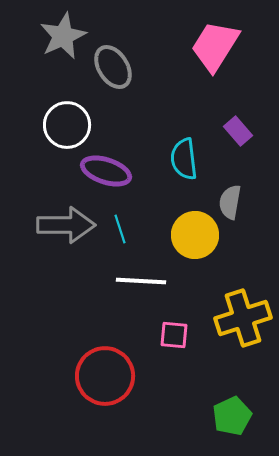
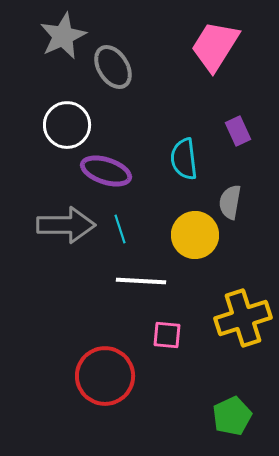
purple rectangle: rotated 16 degrees clockwise
pink square: moved 7 px left
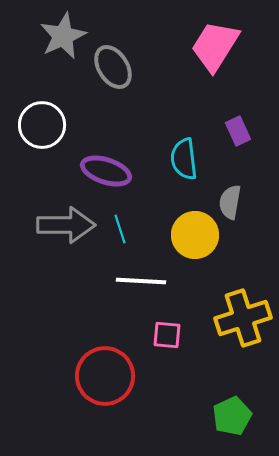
white circle: moved 25 px left
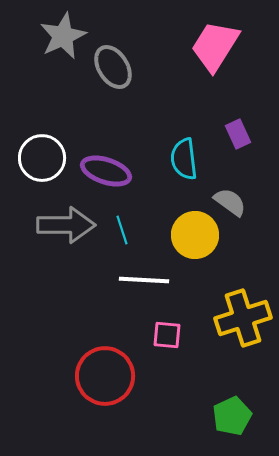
white circle: moved 33 px down
purple rectangle: moved 3 px down
gray semicircle: rotated 116 degrees clockwise
cyan line: moved 2 px right, 1 px down
white line: moved 3 px right, 1 px up
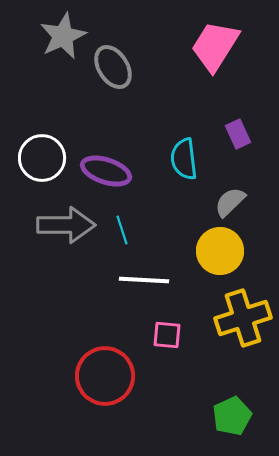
gray semicircle: rotated 80 degrees counterclockwise
yellow circle: moved 25 px right, 16 px down
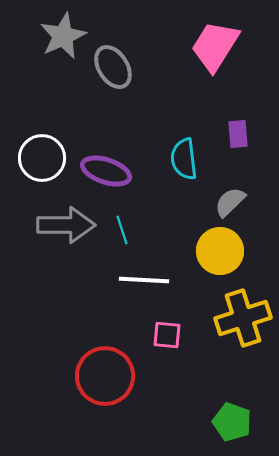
purple rectangle: rotated 20 degrees clockwise
green pentagon: moved 6 px down; rotated 27 degrees counterclockwise
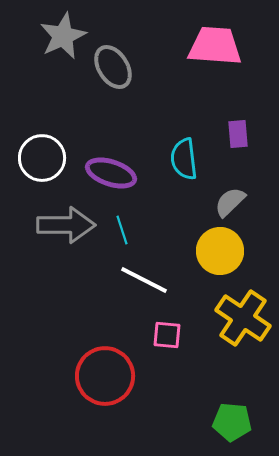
pink trapezoid: rotated 62 degrees clockwise
purple ellipse: moved 5 px right, 2 px down
white line: rotated 24 degrees clockwise
yellow cross: rotated 38 degrees counterclockwise
green pentagon: rotated 15 degrees counterclockwise
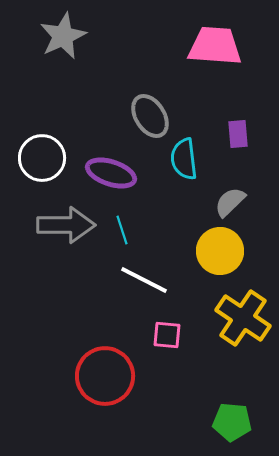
gray ellipse: moved 37 px right, 49 px down
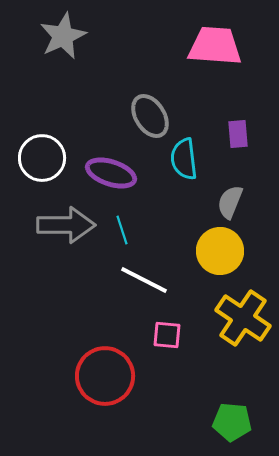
gray semicircle: rotated 24 degrees counterclockwise
